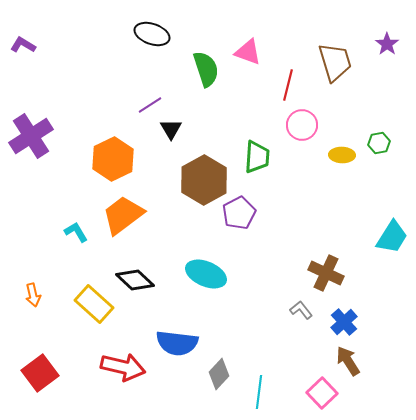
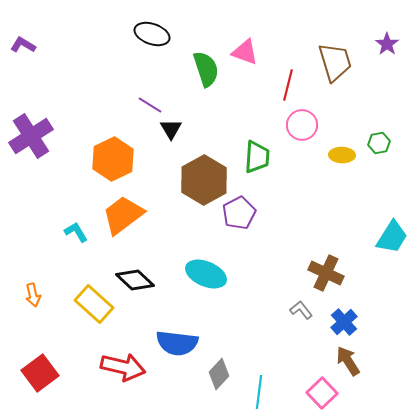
pink triangle: moved 3 px left
purple line: rotated 65 degrees clockwise
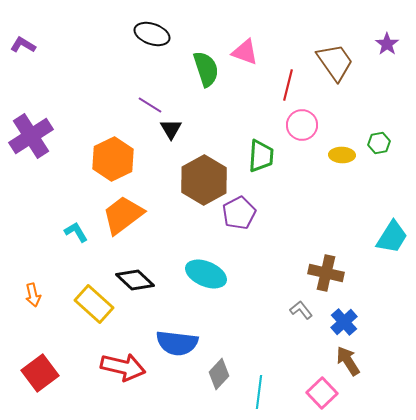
brown trapezoid: rotated 18 degrees counterclockwise
green trapezoid: moved 4 px right, 1 px up
brown cross: rotated 12 degrees counterclockwise
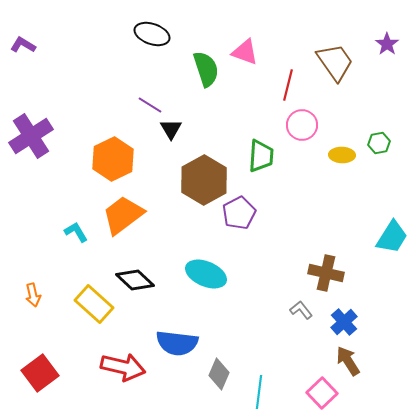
gray diamond: rotated 20 degrees counterclockwise
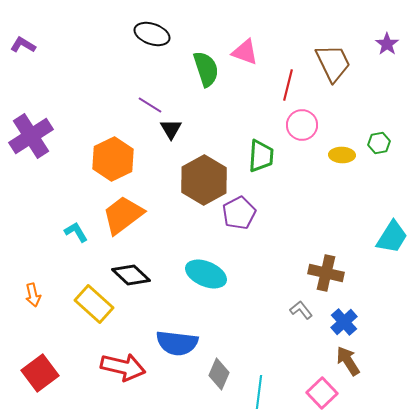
brown trapezoid: moved 2 px left, 1 px down; rotated 9 degrees clockwise
black diamond: moved 4 px left, 5 px up
